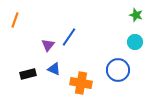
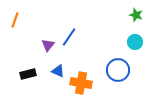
blue triangle: moved 4 px right, 2 px down
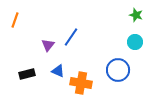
blue line: moved 2 px right
black rectangle: moved 1 px left
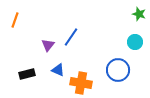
green star: moved 3 px right, 1 px up
blue triangle: moved 1 px up
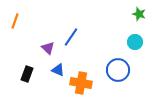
orange line: moved 1 px down
purple triangle: moved 3 px down; rotated 24 degrees counterclockwise
black rectangle: rotated 56 degrees counterclockwise
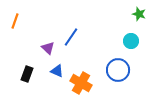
cyan circle: moved 4 px left, 1 px up
blue triangle: moved 1 px left, 1 px down
orange cross: rotated 20 degrees clockwise
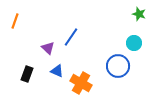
cyan circle: moved 3 px right, 2 px down
blue circle: moved 4 px up
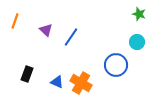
cyan circle: moved 3 px right, 1 px up
purple triangle: moved 2 px left, 18 px up
blue circle: moved 2 px left, 1 px up
blue triangle: moved 11 px down
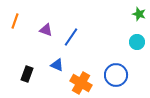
purple triangle: rotated 24 degrees counterclockwise
blue circle: moved 10 px down
blue triangle: moved 17 px up
